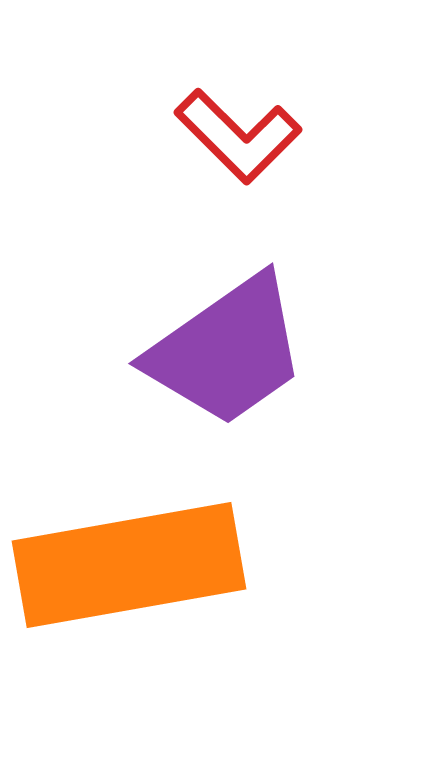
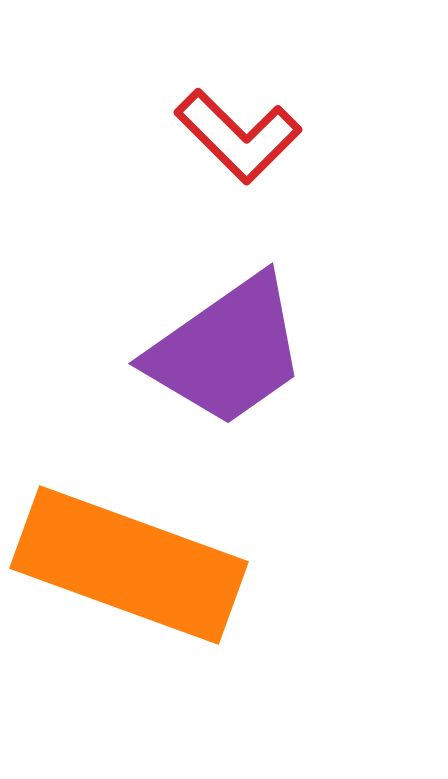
orange rectangle: rotated 30 degrees clockwise
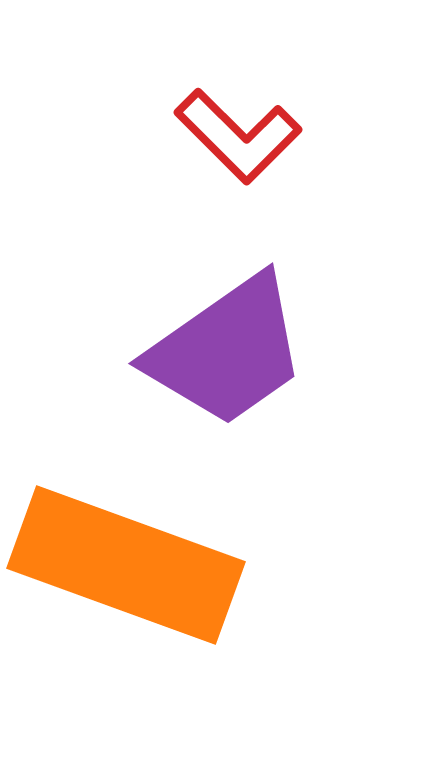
orange rectangle: moved 3 px left
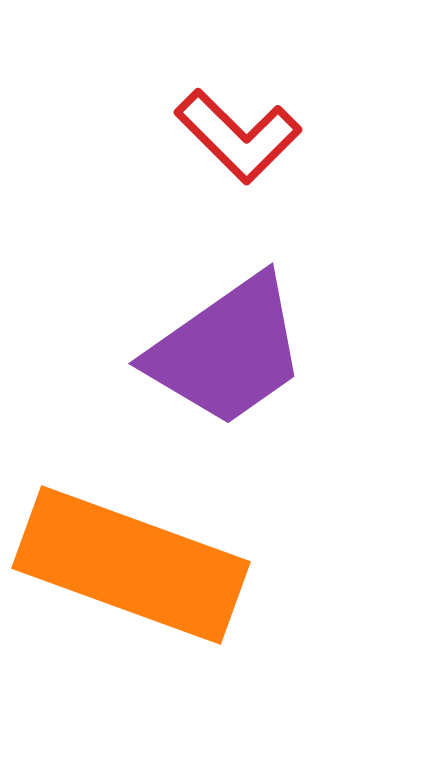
orange rectangle: moved 5 px right
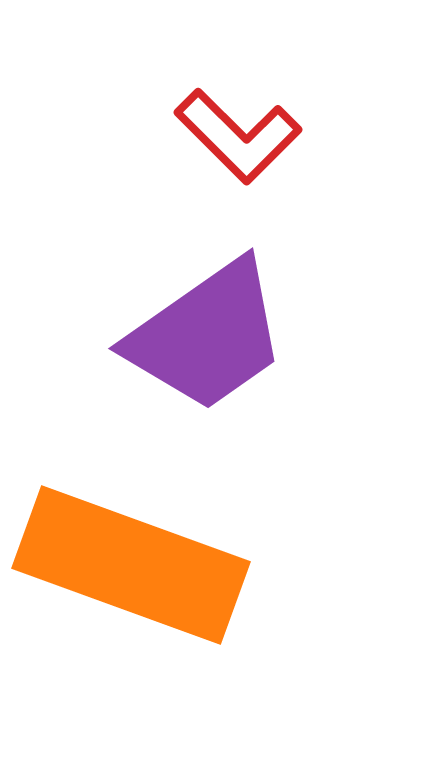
purple trapezoid: moved 20 px left, 15 px up
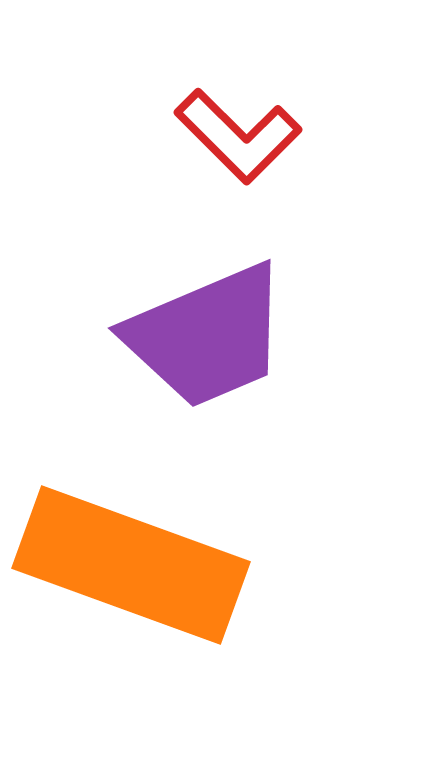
purple trapezoid: rotated 12 degrees clockwise
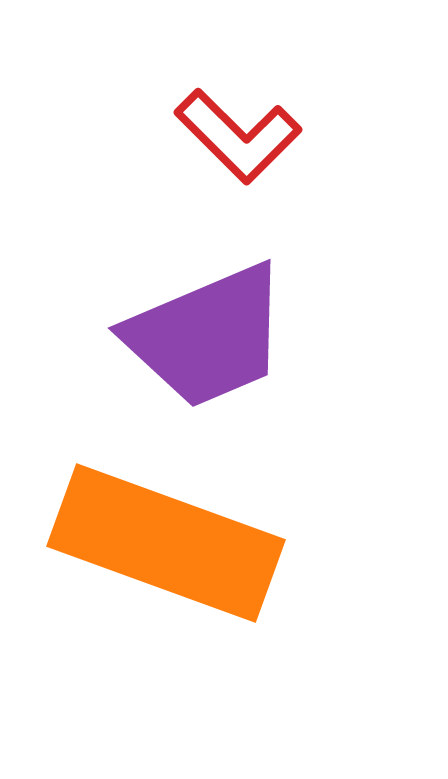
orange rectangle: moved 35 px right, 22 px up
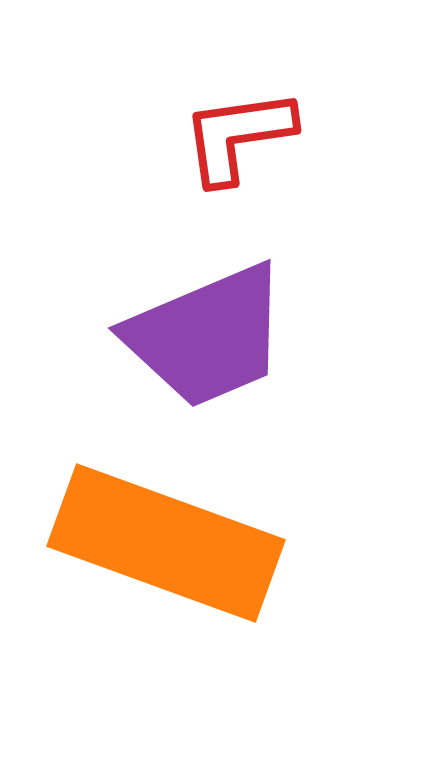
red L-shape: rotated 127 degrees clockwise
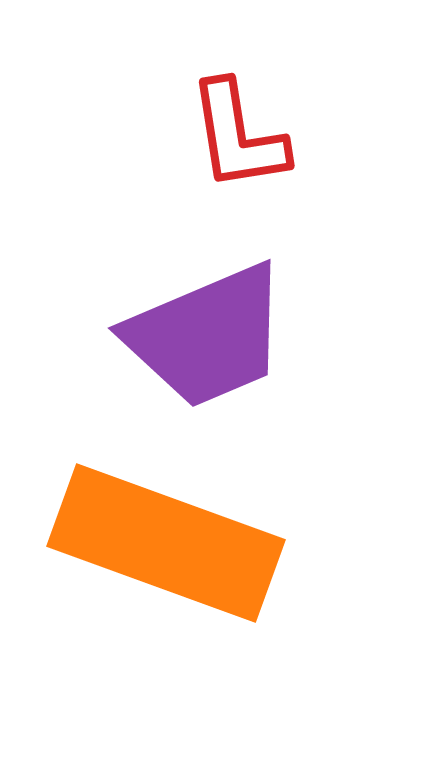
red L-shape: rotated 91 degrees counterclockwise
